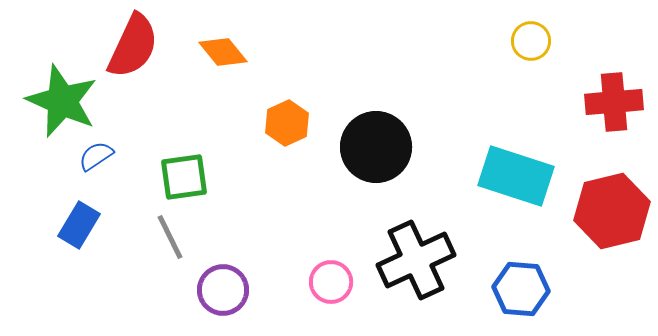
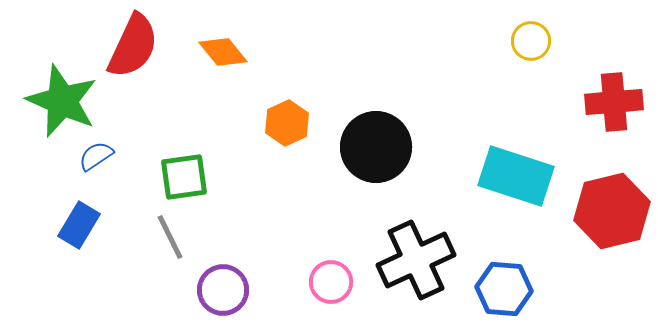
blue hexagon: moved 17 px left
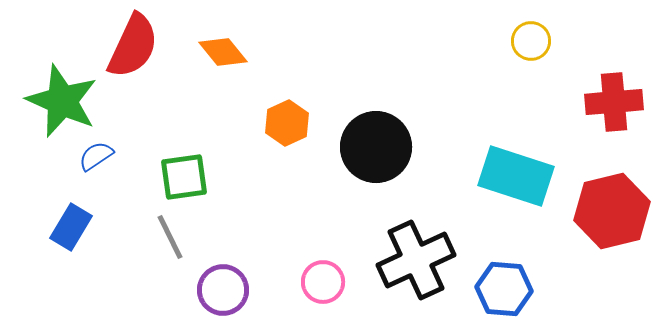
blue rectangle: moved 8 px left, 2 px down
pink circle: moved 8 px left
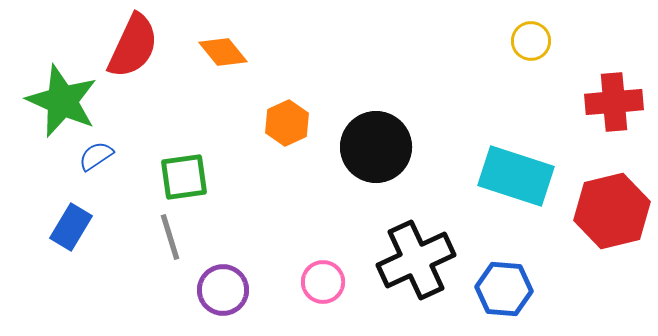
gray line: rotated 9 degrees clockwise
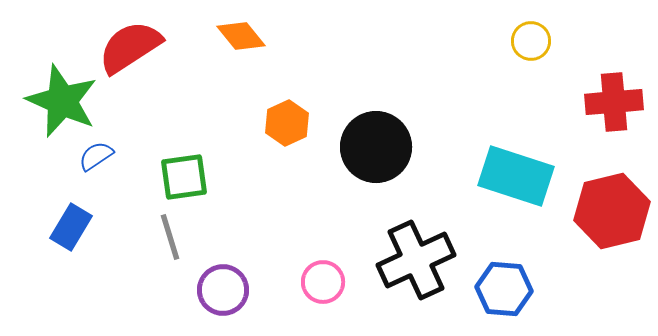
red semicircle: moved 3 px left, 1 px down; rotated 148 degrees counterclockwise
orange diamond: moved 18 px right, 16 px up
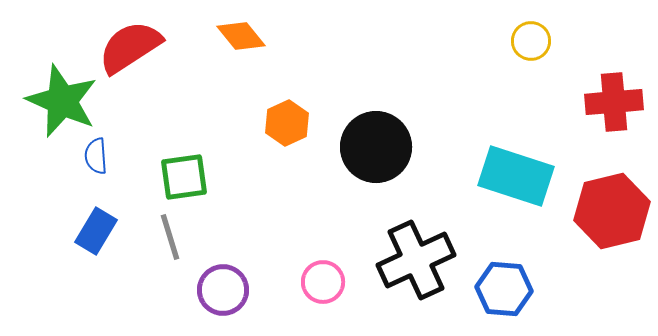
blue semicircle: rotated 60 degrees counterclockwise
blue rectangle: moved 25 px right, 4 px down
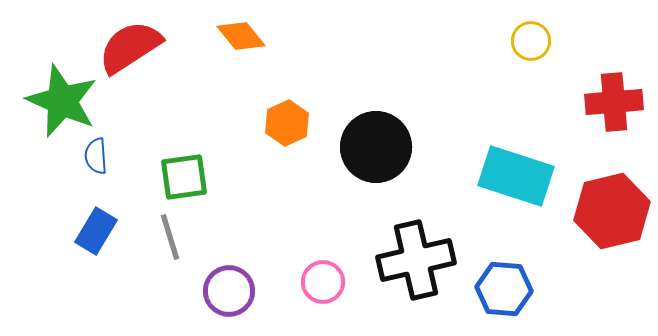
black cross: rotated 12 degrees clockwise
purple circle: moved 6 px right, 1 px down
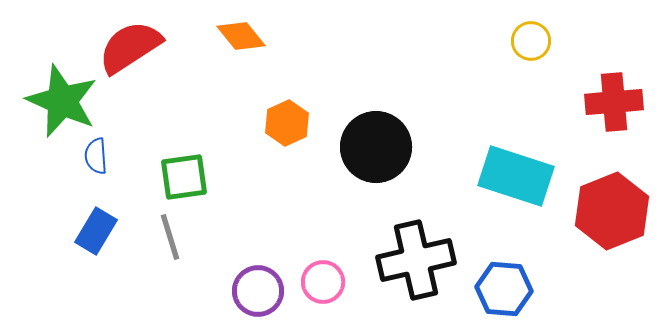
red hexagon: rotated 8 degrees counterclockwise
purple circle: moved 29 px right
